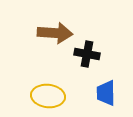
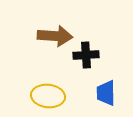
brown arrow: moved 3 px down
black cross: moved 1 px left, 1 px down; rotated 15 degrees counterclockwise
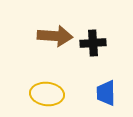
black cross: moved 7 px right, 12 px up
yellow ellipse: moved 1 px left, 2 px up
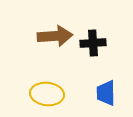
brown arrow: rotated 8 degrees counterclockwise
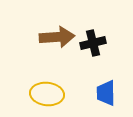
brown arrow: moved 2 px right, 1 px down
black cross: rotated 10 degrees counterclockwise
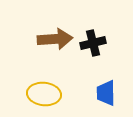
brown arrow: moved 2 px left, 2 px down
yellow ellipse: moved 3 px left
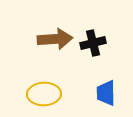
yellow ellipse: rotated 8 degrees counterclockwise
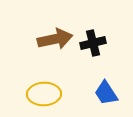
brown arrow: rotated 8 degrees counterclockwise
blue trapezoid: rotated 32 degrees counterclockwise
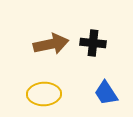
brown arrow: moved 4 px left, 5 px down
black cross: rotated 20 degrees clockwise
